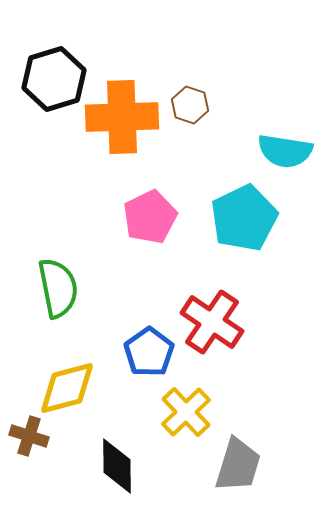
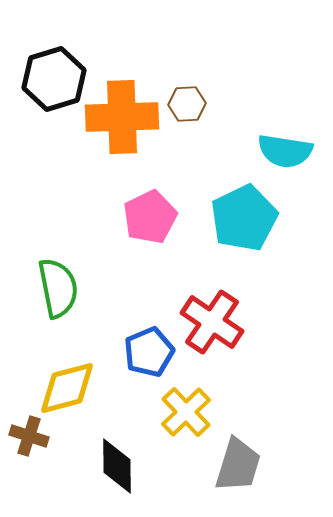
brown hexagon: moved 3 px left, 1 px up; rotated 21 degrees counterclockwise
blue pentagon: rotated 12 degrees clockwise
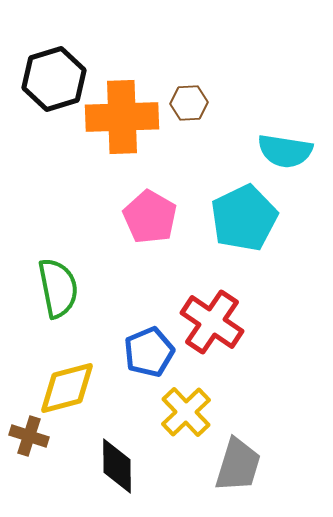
brown hexagon: moved 2 px right, 1 px up
pink pentagon: rotated 16 degrees counterclockwise
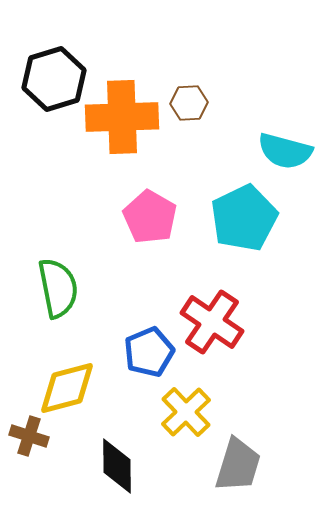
cyan semicircle: rotated 6 degrees clockwise
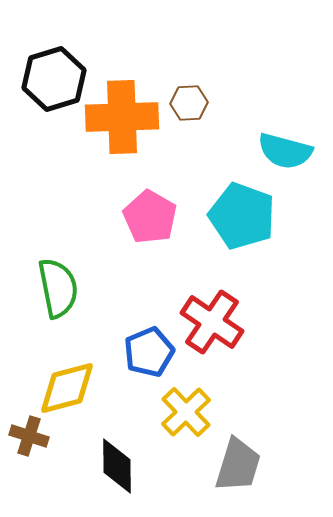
cyan pentagon: moved 2 px left, 2 px up; rotated 26 degrees counterclockwise
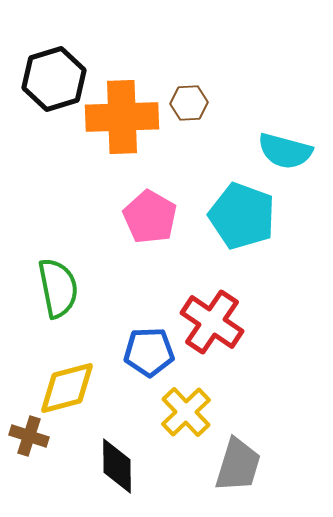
blue pentagon: rotated 21 degrees clockwise
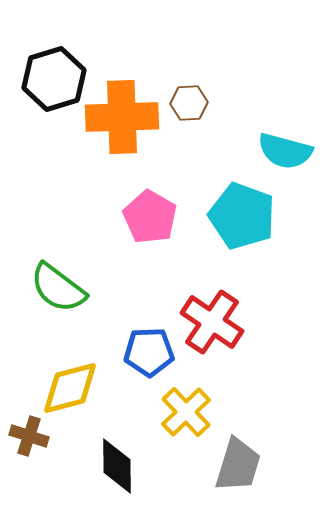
green semicircle: rotated 138 degrees clockwise
yellow diamond: moved 3 px right
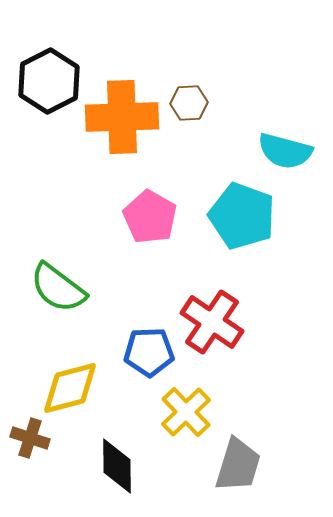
black hexagon: moved 5 px left, 2 px down; rotated 10 degrees counterclockwise
brown cross: moved 1 px right, 2 px down
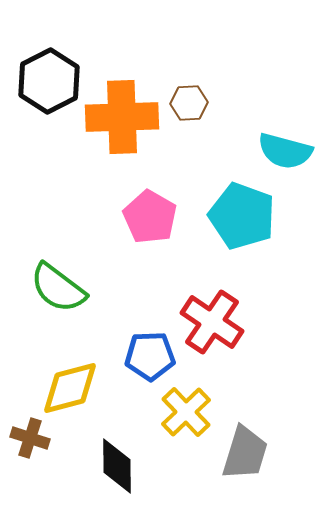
blue pentagon: moved 1 px right, 4 px down
gray trapezoid: moved 7 px right, 12 px up
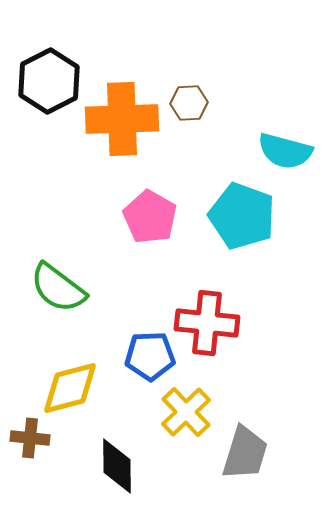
orange cross: moved 2 px down
red cross: moved 5 px left, 1 px down; rotated 28 degrees counterclockwise
brown cross: rotated 12 degrees counterclockwise
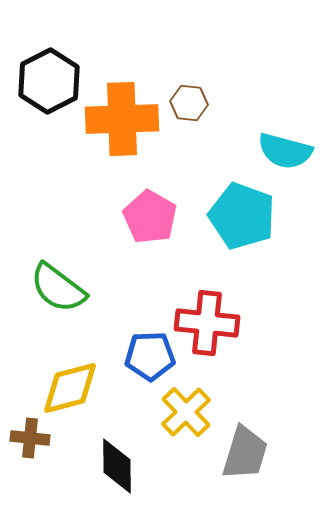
brown hexagon: rotated 9 degrees clockwise
